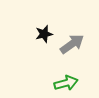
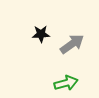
black star: moved 3 px left; rotated 12 degrees clockwise
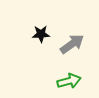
green arrow: moved 3 px right, 2 px up
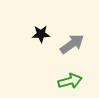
green arrow: moved 1 px right
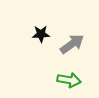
green arrow: moved 1 px left, 1 px up; rotated 25 degrees clockwise
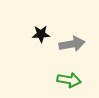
gray arrow: rotated 25 degrees clockwise
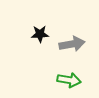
black star: moved 1 px left
